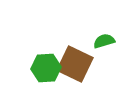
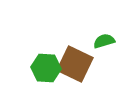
green hexagon: rotated 8 degrees clockwise
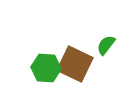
green semicircle: moved 2 px right, 4 px down; rotated 35 degrees counterclockwise
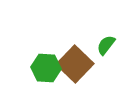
brown square: rotated 18 degrees clockwise
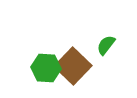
brown square: moved 2 px left, 2 px down
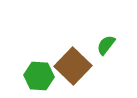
green hexagon: moved 7 px left, 8 px down
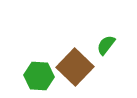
brown square: moved 2 px right, 1 px down
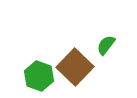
green hexagon: rotated 16 degrees clockwise
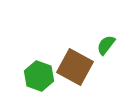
brown square: rotated 15 degrees counterclockwise
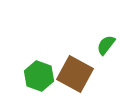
brown square: moved 7 px down
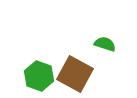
green semicircle: moved 1 px left, 1 px up; rotated 70 degrees clockwise
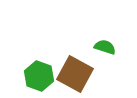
green semicircle: moved 3 px down
